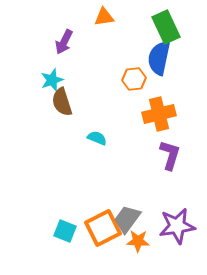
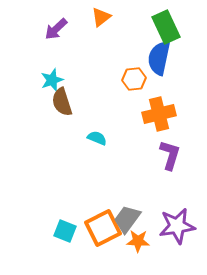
orange triangle: moved 3 px left; rotated 30 degrees counterclockwise
purple arrow: moved 8 px left, 13 px up; rotated 20 degrees clockwise
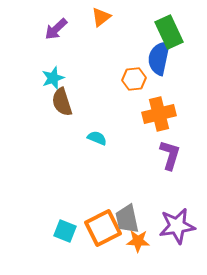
green rectangle: moved 3 px right, 5 px down
cyan star: moved 1 px right, 2 px up
gray trapezoid: rotated 48 degrees counterclockwise
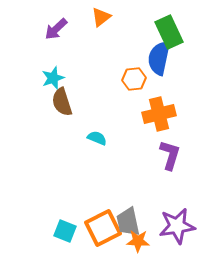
gray trapezoid: moved 1 px right, 3 px down
